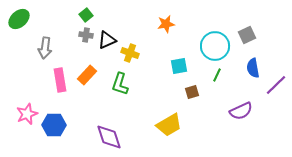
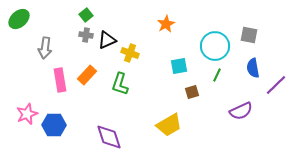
orange star: rotated 18 degrees counterclockwise
gray square: moved 2 px right; rotated 36 degrees clockwise
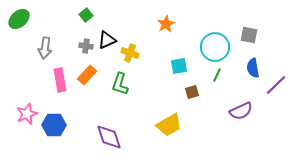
gray cross: moved 11 px down
cyan circle: moved 1 px down
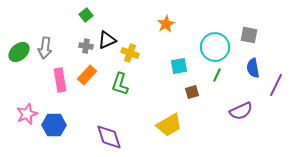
green ellipse: moved 33 px down
purple line: rotated 20 degrees counterclockwise
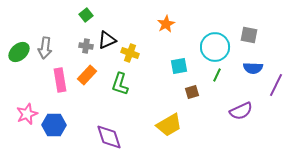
blue semicircle: rotated 78 degrees counterclockwise
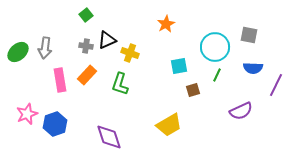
green ellipse: moved 1 px left
brown square: moved 1 px right, 2 px up
blue hexagon: moved 1 px right, 1 px up; rotated 20 degrees counterclockwise
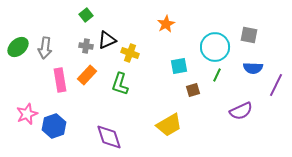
green ellipse: moved 5 px up
blue hexagon: moved 1 px left, 2 px down
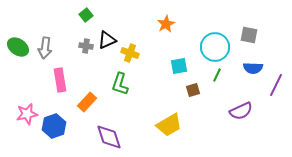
green ellipse: rotated 75 degrees clockwise
orange rectangle: moved 27 px down
pink star: rotated 10 degrees clockwise
